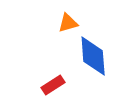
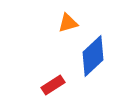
blue diamond: rotated 51 degrees clockwise
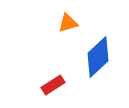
blue diamond: moved 5 px right, 1 px down
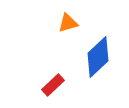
red rectangle: rotated 10 degrees counterclockwise
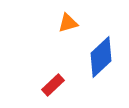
blue diamond: moved 3 px right
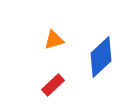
orange triangle: moved 14 px left, 17 px down
